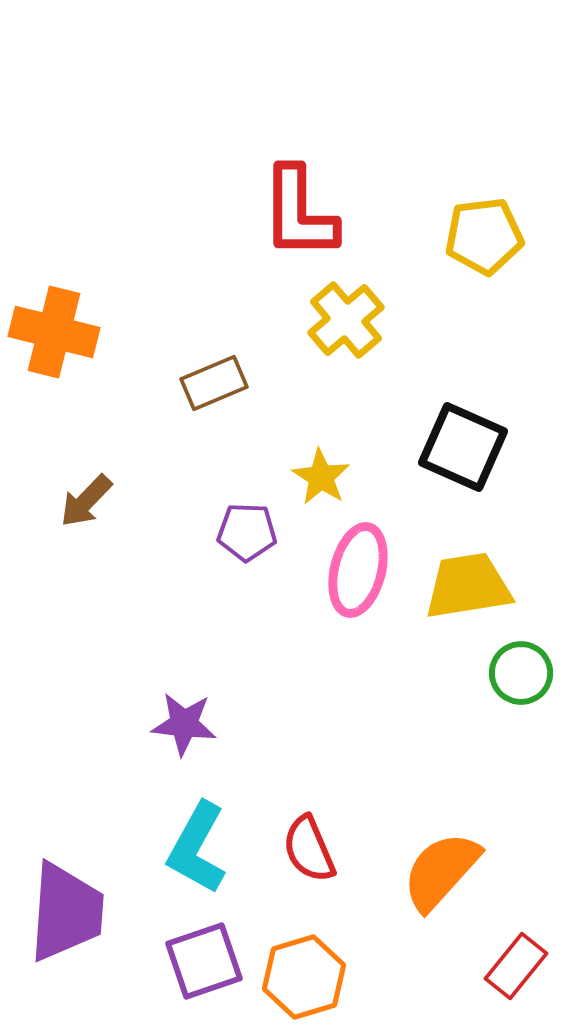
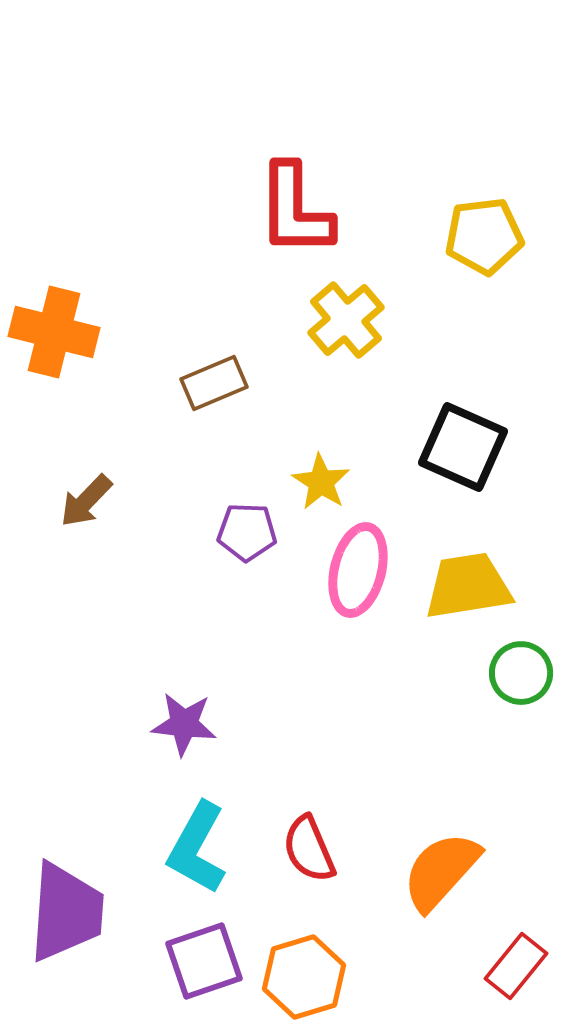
red L-shape: moved 4 px left, 3 px up
yellow star: moved 5 px down
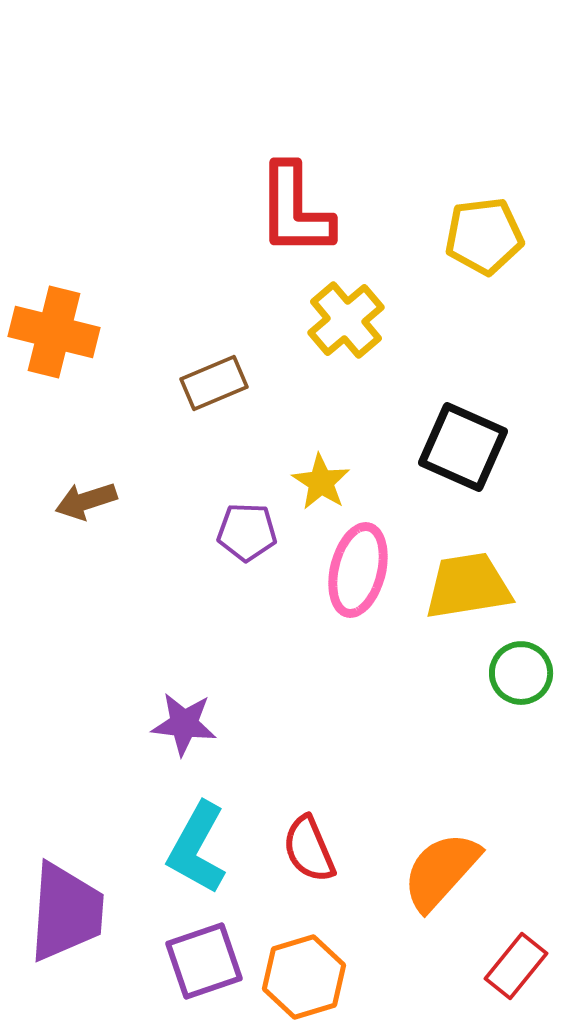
brown arrow: rotated 28 degrees clockwise
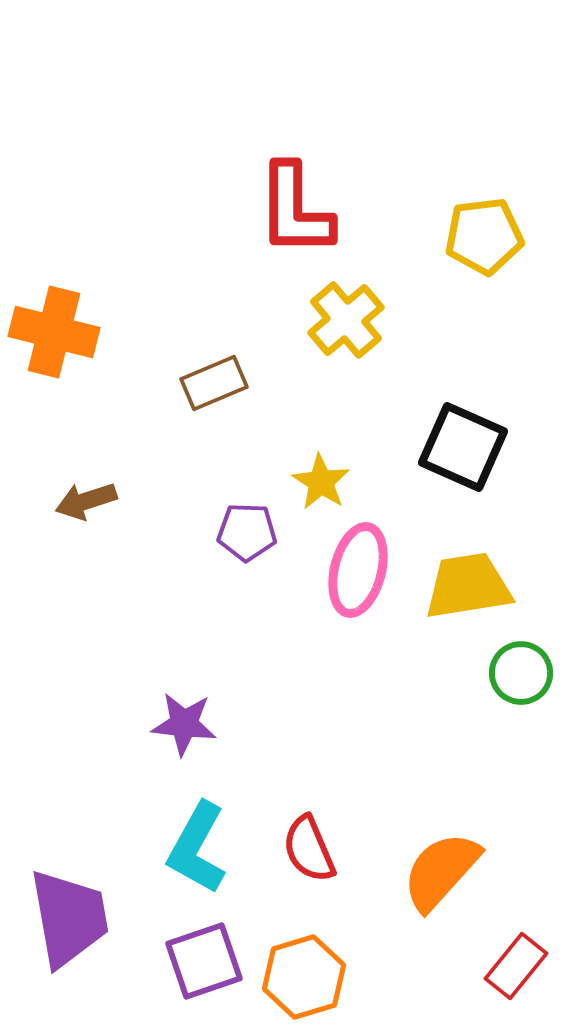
purple trapezoid: moved 3 px right, 6 px down; rotated 14 degrees counterclockwise
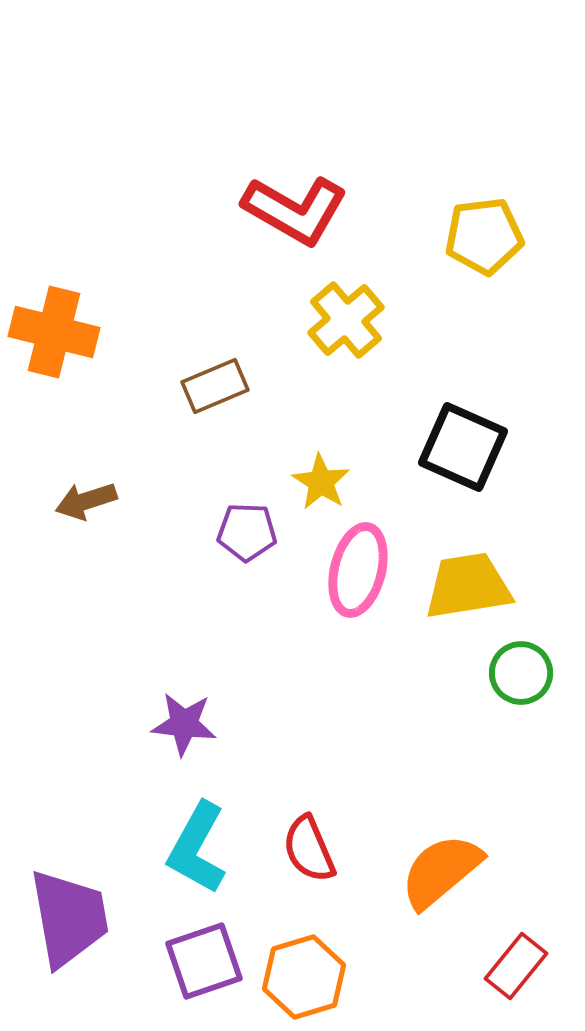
red L-shape: rotated 60 degrees counterclockwise
brown rectangle: moved 1 px right, 3 px down
orange semicircle: rotated 8 degrees clockwise
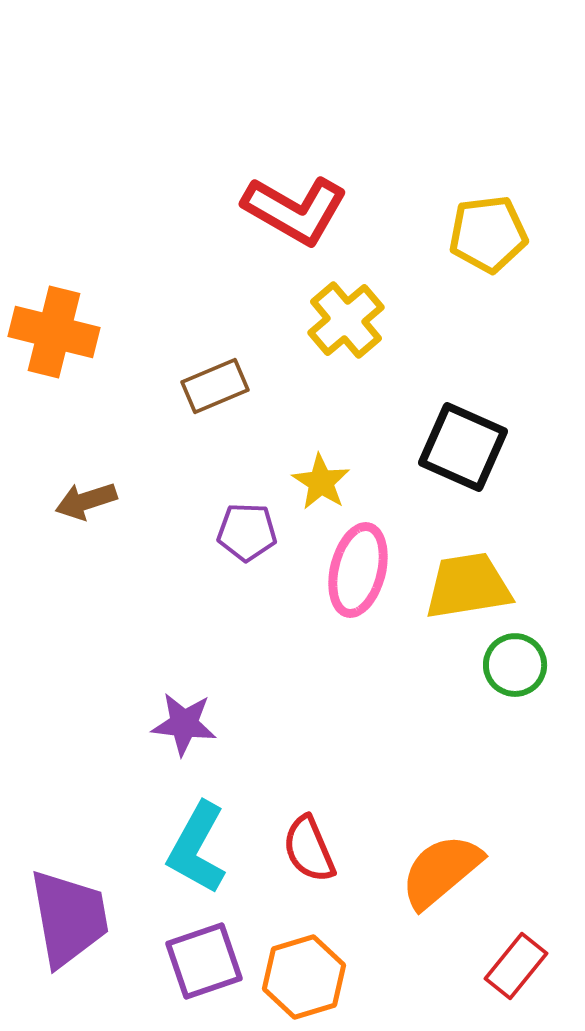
yellow pentagon: moved 4 px right, 2 px up
green circle: moved 6 px left, 8 px up
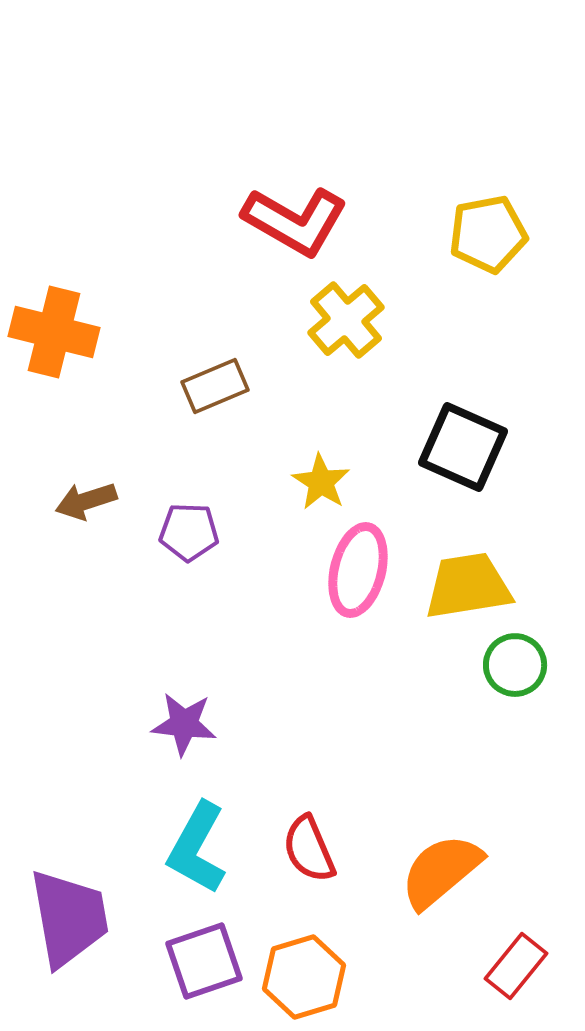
red L-shape: moved 11 px down
yellow pentagon: rotated 4 degrees counterclockwise
purple pentagon: moved 58 px left
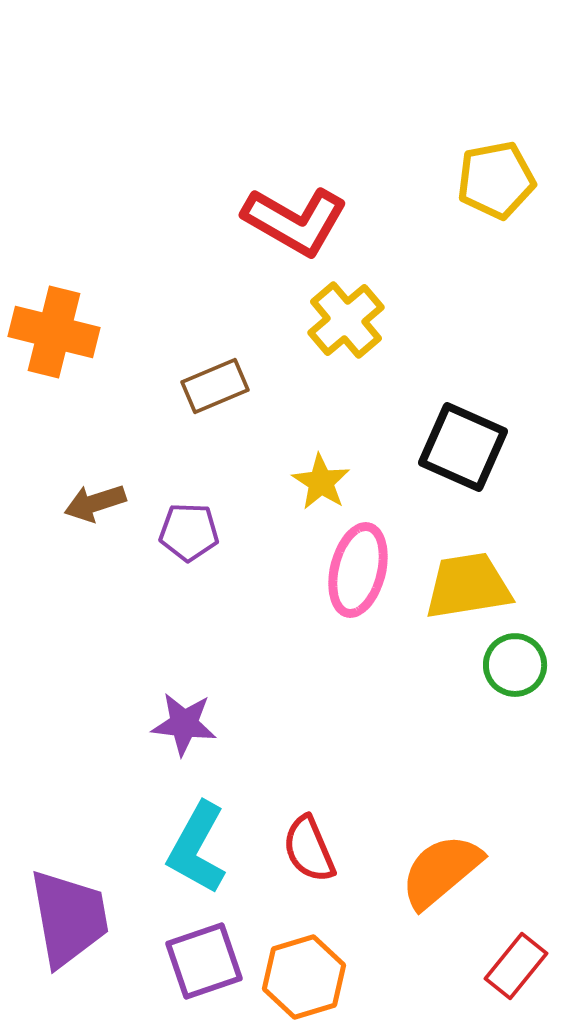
yellow pentagon: moved 8 px right, 54 px up
brown arrow: moved 9 px right, 2 px down
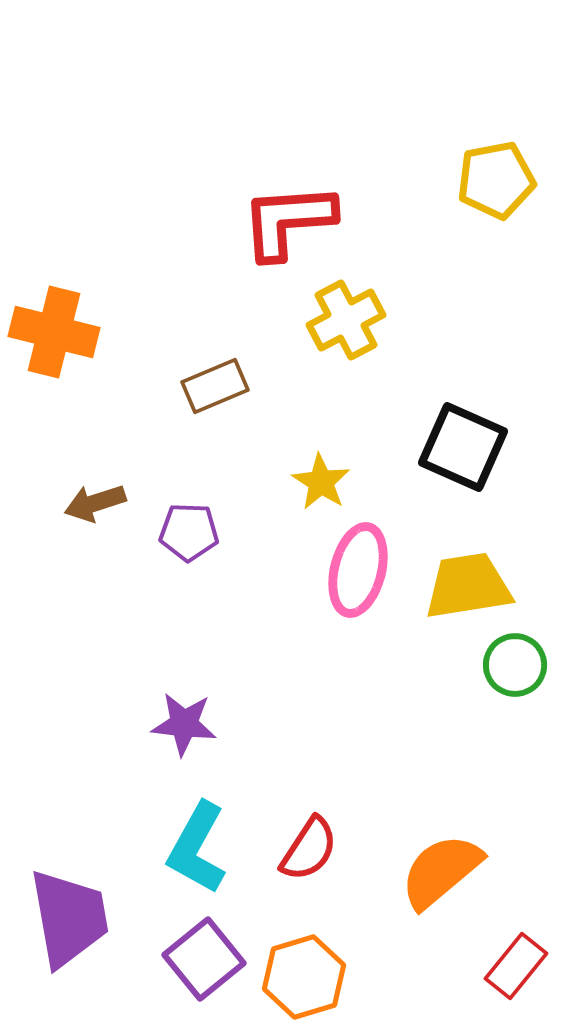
red L-shape: moved 7 px left; rotated 146 degrees clockwise
yellow cross: rotated 12 degrees clockwise
red semicircle: rotated 124 degrees counterclockwise
purple square: moved 2 px up; rotated 20 degrees counterclockwise
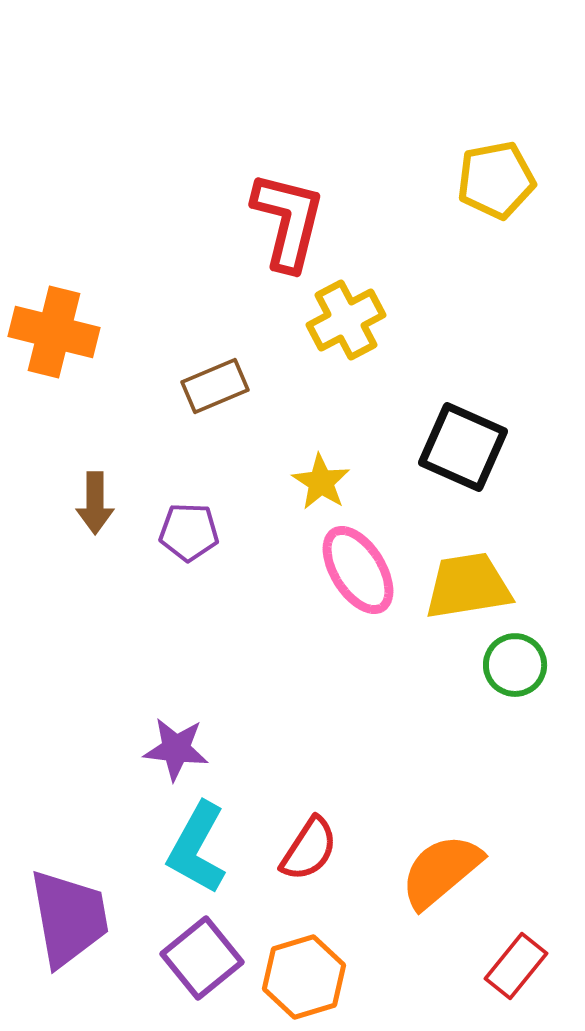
red L-shape: rotated 108 degrees clockwise
brown arrow: rotated 72 degrees counterclockwise
pink ellipse: rotated 46 degrees counterclockwise
purple star: moved 8 px left, 25 px down
purple square: moved 2 px left, 1 px up
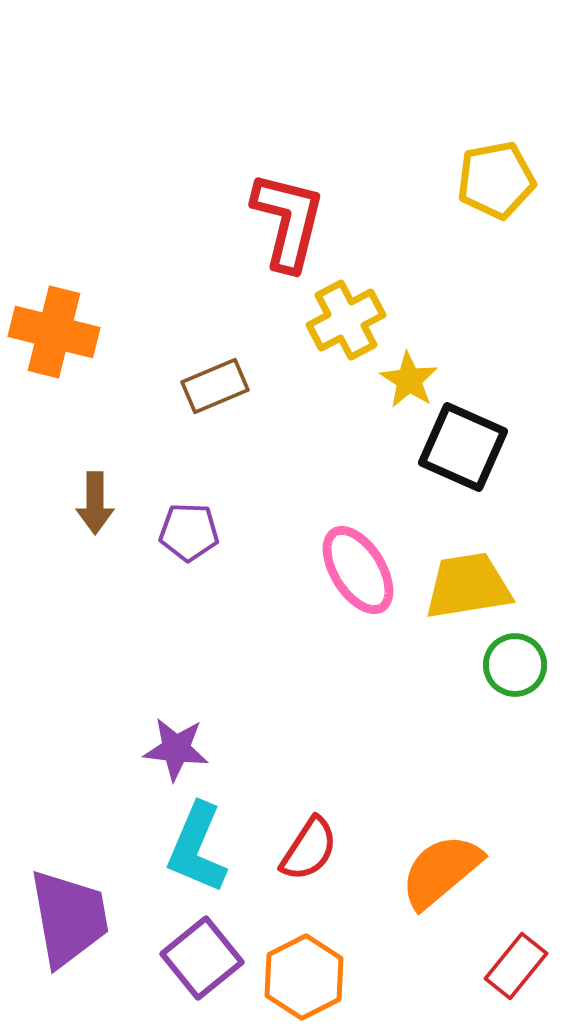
yellow star: moved 88 px right, 102 px up
cyan L-shape: rotated 6 degrees counterclockwise
orange hexagon: rotated 10 degrees counterclockwise
